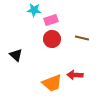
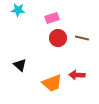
cyan star: moved 16 px left
pink rectangle: moved 1 px right, 2 px up
red circle: moved 6 px right, 1 px up
black triangle: moved 4 px right, 10 px down
red arrow: moved 2 px right
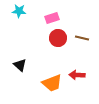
cyan star: moved 1 px right, 1 px down
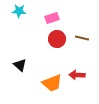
red circle: moved 1 px left, 1 px down
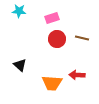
orange trapezoid: rotated 25 degrees clockwise
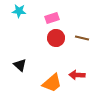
red circle: moved 1 px left, 1 px up
orange trapezoid: rotated 45 degrees counterclockwise
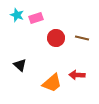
cyan star: moved 2 px left, 4 px down; rotated 16 degrees clockwise
pink rectangle: moved 16 px left
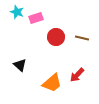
cyan star: moved 3 px up
red circle: moved 1 px up
red arrow: rotated 49 degrees counterclockwise
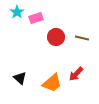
cyan star: rotated 16 degrees clockwise
black triangle: moved 13 px down
red arrow: moved 1 px left, 1 px up
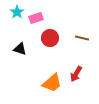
red circle: moved 6 px left, 1 px down
red arrow: rotated 14 degrees counterclockwise
black triangle: moved 29 px up; rotated 24 degrees counterclockwise
